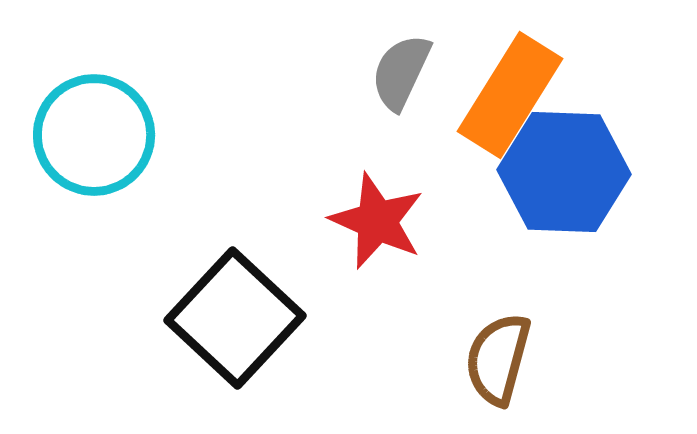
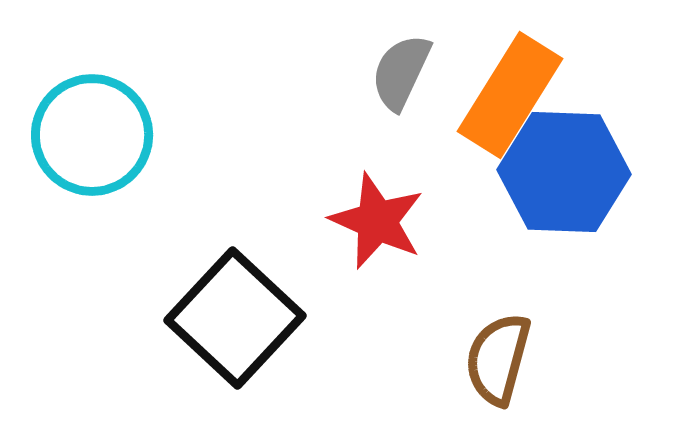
cyan circle: moved 2 px left
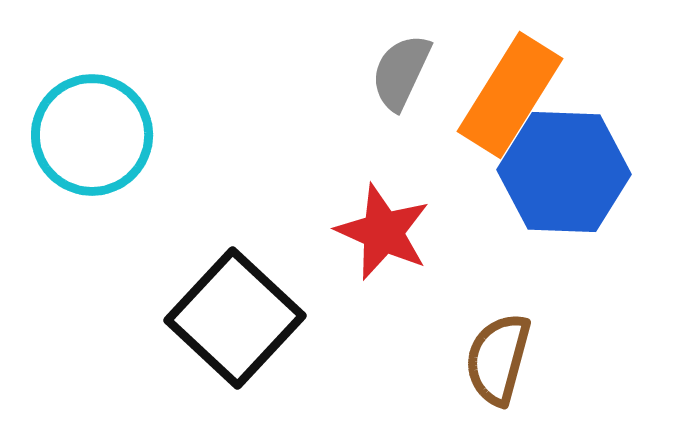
red star: moved 6 px right, 11 px down
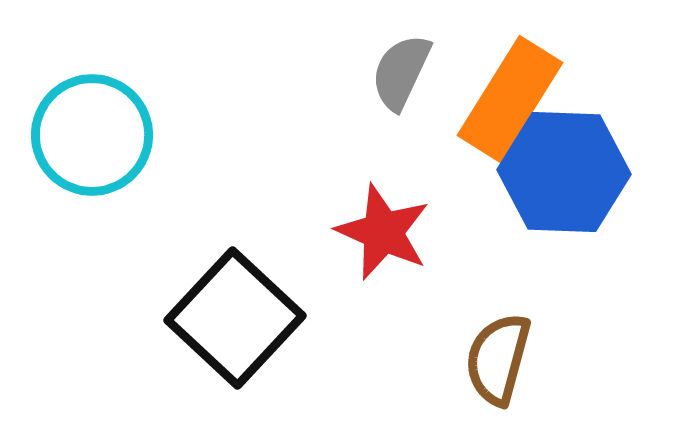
orange rectangle: moved 4 px down
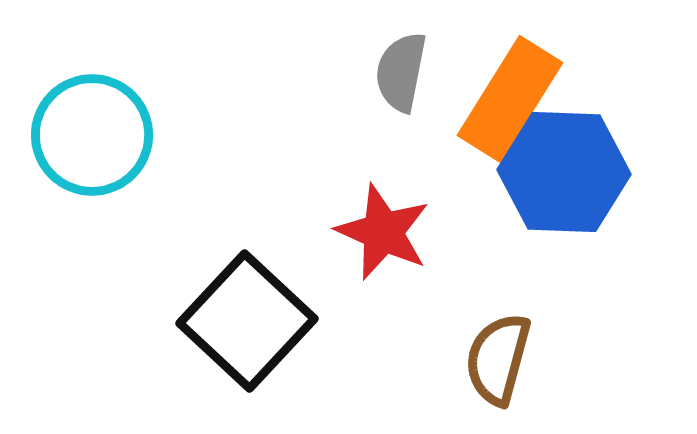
gray semicircle: rotated 14 degrees counterclockwise
black square: moved 12 px right, 3 px down
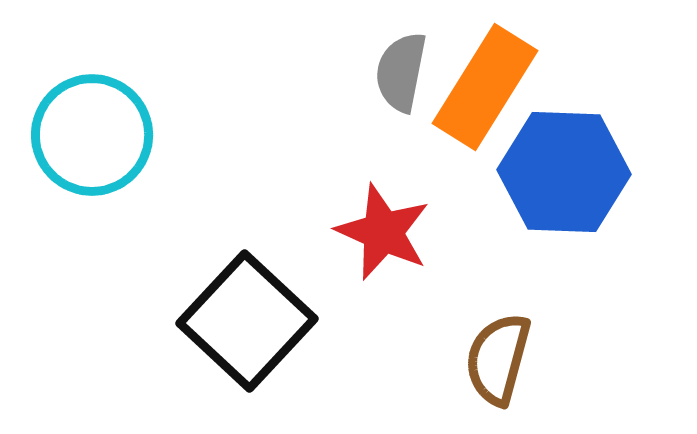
orange rectangle: moved 25 px left, 12 px up
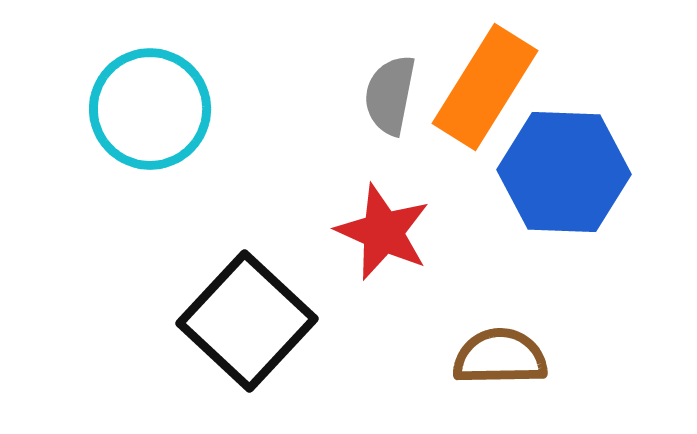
gray semicircle: moved 11 px left, 23 px down
cyan circle: moved 58 px right, 26 px up
brown semicircle: moved 2 px right, 2 px up; rotated 74 degrees clockwise
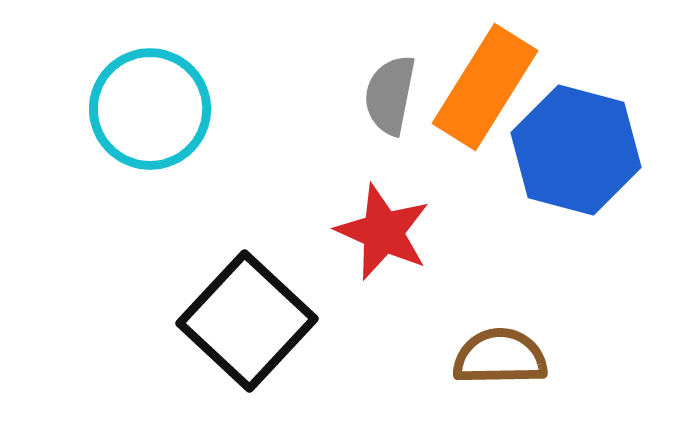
blue hexagon: moved 12 px right, 22 px up; rotated 13 degrees clockwise
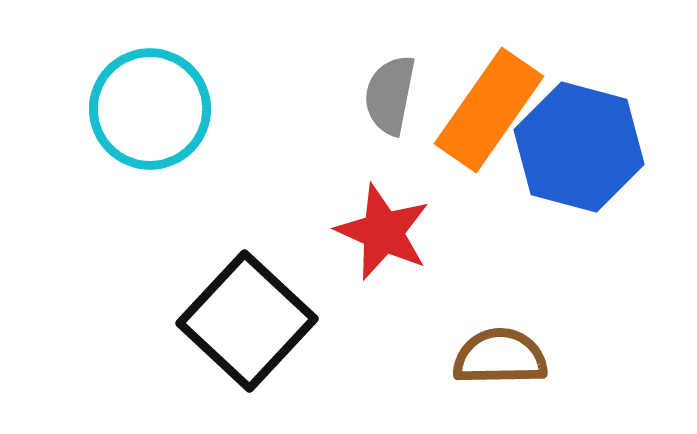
orange rectangle: moved 4 px right, 23 px down; rotated 3 degrees clockwise
blue hexagon: moved 3 px right, 3 px up
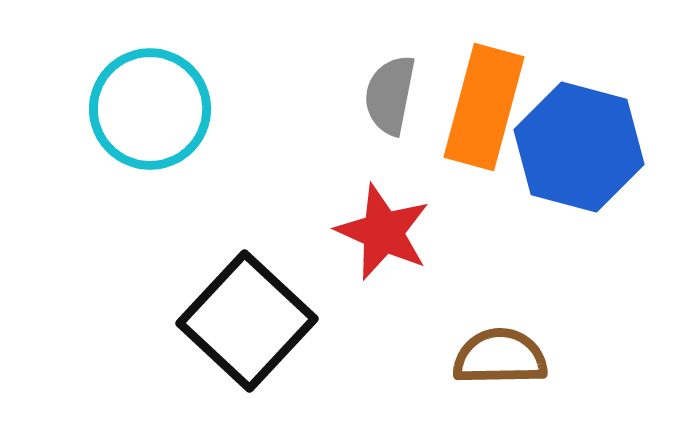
orange rectangle: moved 5 px left, 3 px up; rotated 20 degrees counterclockwise
